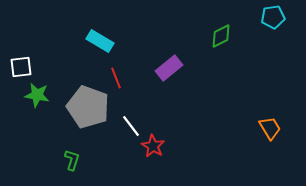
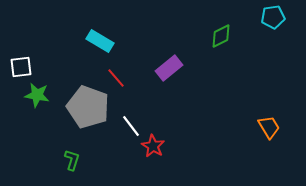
red line: rotated 20 degrees counterclockwise
orange trapezoid: moved 1 px left, 1 px up
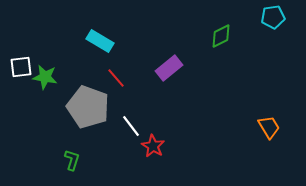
green star: moved 8 px right, 18 px up
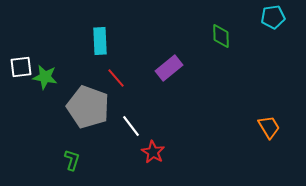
green diamond: rotated 65 degrees counterclockwise
cyan rectangle: rotated 56 degrees clockwise
red star: moved 6 px down
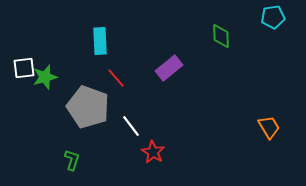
white square: moved 3 px right, 1 px down
green star: rotated 25 degrees counterclockwise
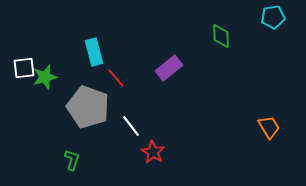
cyan rectangle: moved 6 px left, 11 px down; rotated 12 degrees counterclockwise
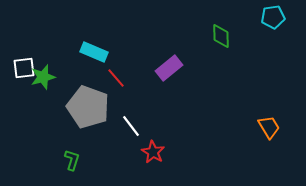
cyan rectangle: rotated 52 degrees counterclockwise
green star: moved 2 px left
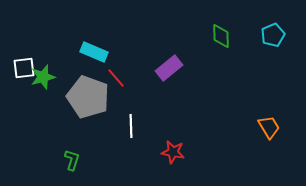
cyan pentagon: moved 18 px down; rotated 15 degrees counterclockwise
gray pentagon: moved 10 px up
white line: rotated 35 degrees clockwise
red star: moved 20 px right; rotated 20 degrees counterclockwise
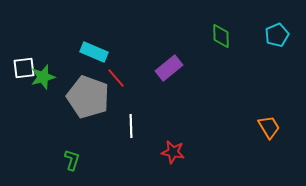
cyan pentagon: moved 4 px right
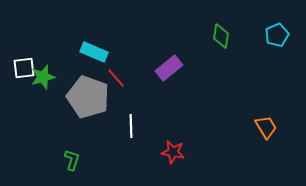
green diamond: rotated 10 degrees clockwise
orange trapezoid: moved 3 px left
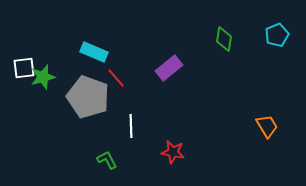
green diamond: moved 3 px right, 3 px down
orange trapezoid: moved 1 px right, 1 px up
green L-shape: moved 35 px right; rotated 45 degrees counterclockwise
